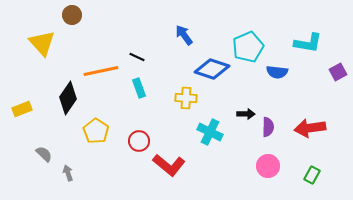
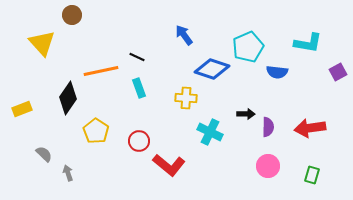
green rectangle: rotated 12 degrees counterclockwise
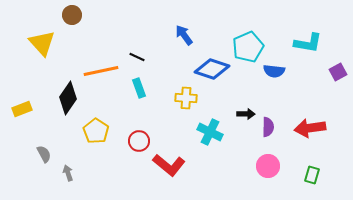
blue semicircle: moved 3 px left, 1 px up
gray semicircle: rotated 18 degrees clockwise
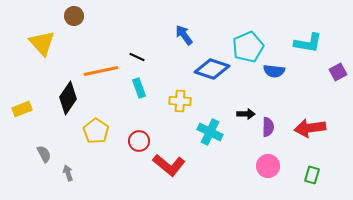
brown circle: moved 2 px right, 1 px down
yellow cross: moved 6 px left, 3 px down
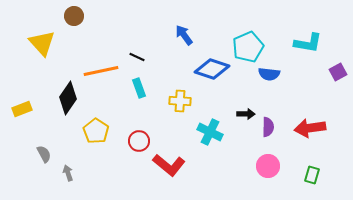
blue semicircle: moved 5 px left, 3 px down
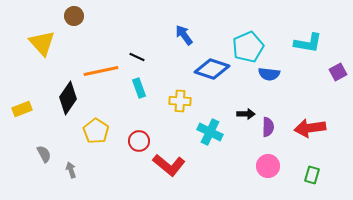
gray arrow: moved 3 px right, 3 px up
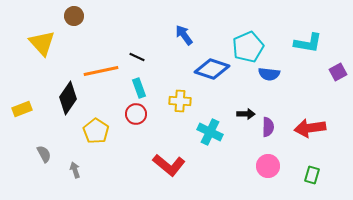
red circle: moved 3 px left, 27 px up
gray arrow: moved 4 px right
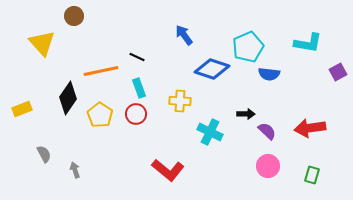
purple semicircle: moved 1 px left, 4 px down; rotated 48 degrees counterclockwise
yellow pentagon: moved 4 px right, 16 px up
red L-shape: moved 1 px left, 5 px down
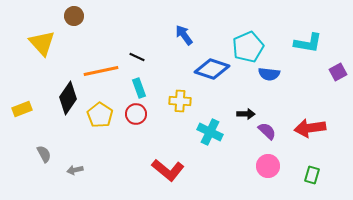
gray arrow: rotated 84 degrees counterclockwise
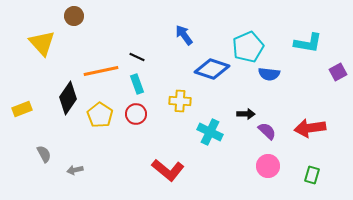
cyan rectangle: moved 2 px left, 4 px up
